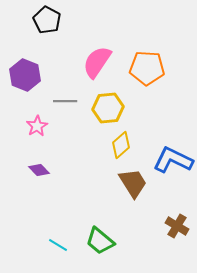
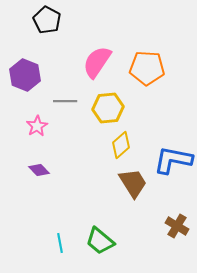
blue L-shape: rotated 15 degrees counterclockwise
cyan line: moved 2 px right, 2 px up; rotated 48 degrees clockwise
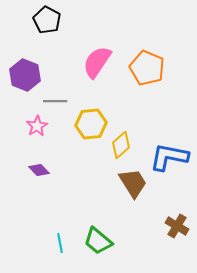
orange pentagon: rotated 20 degrees clockwise
gray line: moved 10 px left
yellow hexagon: moved 17 px left, 16 px down
blue L-shape: moved 4 px left, 3 px up
green trapezoid: moved 2 px left
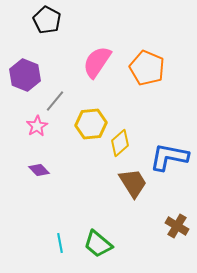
gray line: rotated 50 degrees counterclockwise
yellow diamond: moved 1 px left, 2 px up
green trapezoid: moved 3 px down
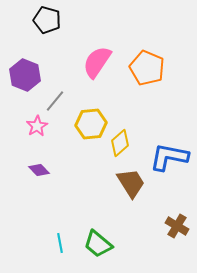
black pentagon: rotated 12 degrees counterclockwise
brown trapezoid: moved 2 px left
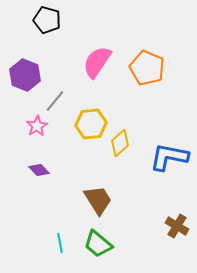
brown trapezoid: moved 33 px left, 17 px down
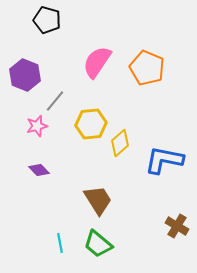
pink star: rotated 15 degrees clockwise
blue L-shape: moved 5 px left, 3 px down
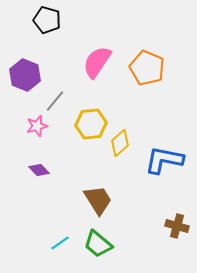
brown cross: rotated 15 degrees counterclockwise
cyan line: rotated 66 degrees clockwise
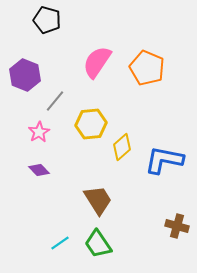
pink star: moved 2 px right, 6 px down; rotated 15 degrees counterclockwise
yellow diamond: moved 2 px right, 4 px down
green trapezoid: rotated 16 degrees clockwise
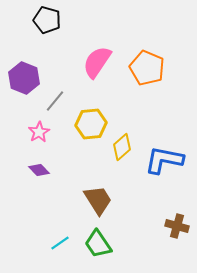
purple hexagon: moved 1 px left, 3 px down
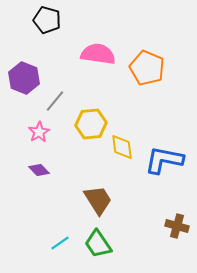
pink semicircle: moved 1 px right, 8 px up; rotated 64 degrees clockwise
yellow diamond: rotated 56 degrees counterclockwise
